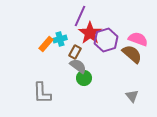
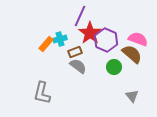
purple hexagon: rotated 20 degrees counterclockwise
brown rectangle: rotated 40 degrees clockwise
green circle: moved 30 px right, 11 px up
gray L-shape: rotated 15 degrees clockwise
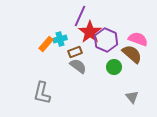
red star: moved 1 px up
gray triangle: moved 1 px down
